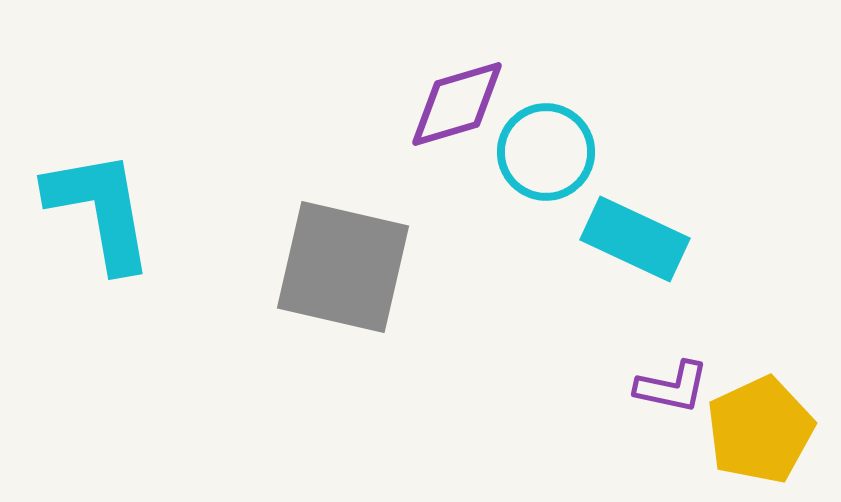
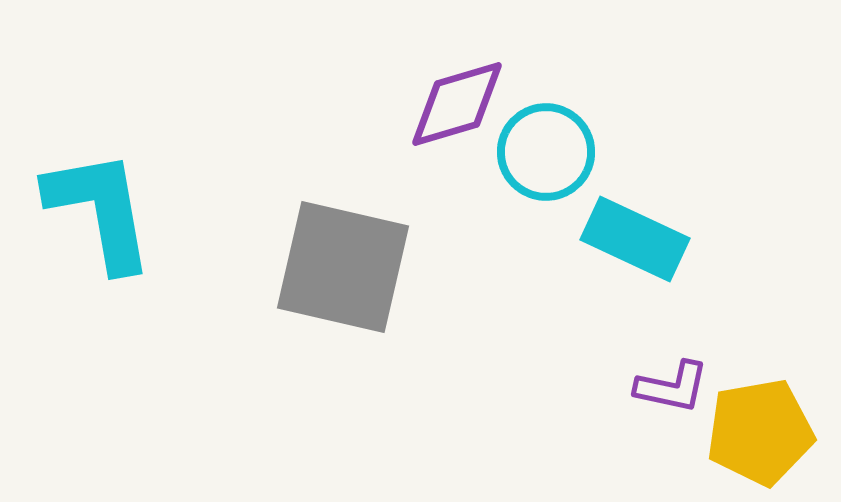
yellow pentagon: moved 2 px down; rotated 15 degrees clockwise
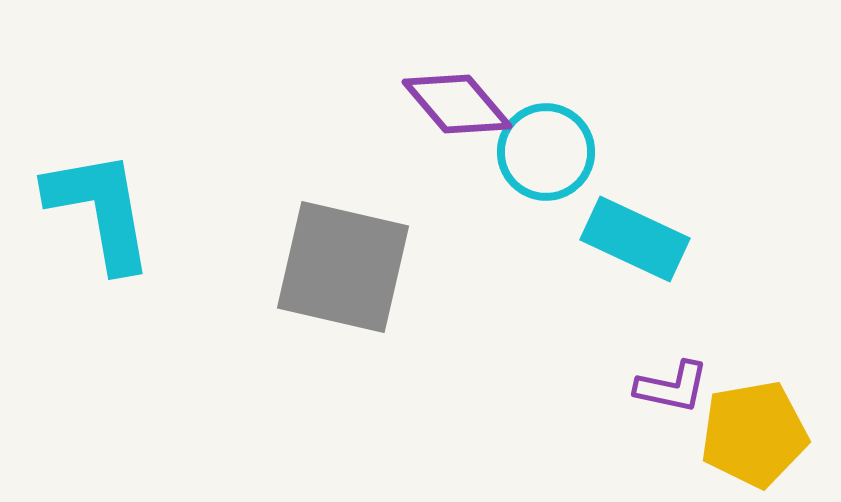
purple diamond: rotated 66 degrees clockwise
yellow pentagon: moved 6 px left, 2 px down
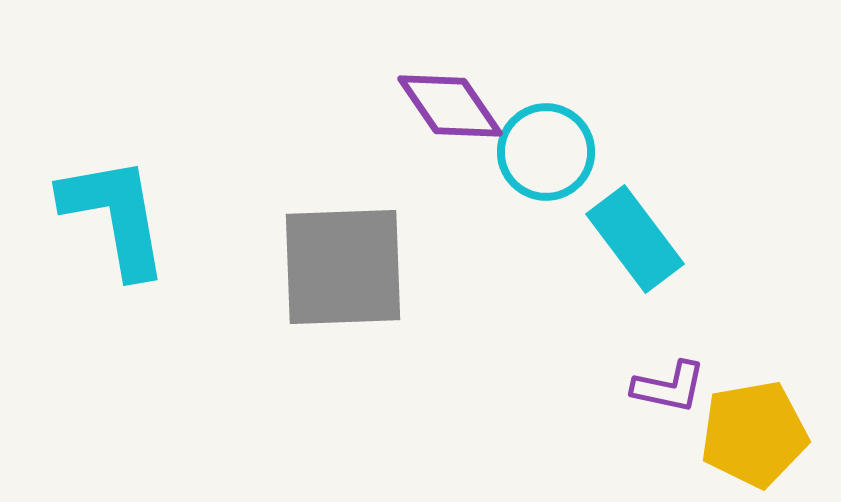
purple diamond: moved 7 px left, 2 px down; rotated 6 degrees clockwise
cyan L-shape: moved 15 px right, 6 px down
cyan rectangle: rotated 28 degrees clockwise
gray square: rotated 15 degrees counterclockwise
purple L-shape: moved 3 px left
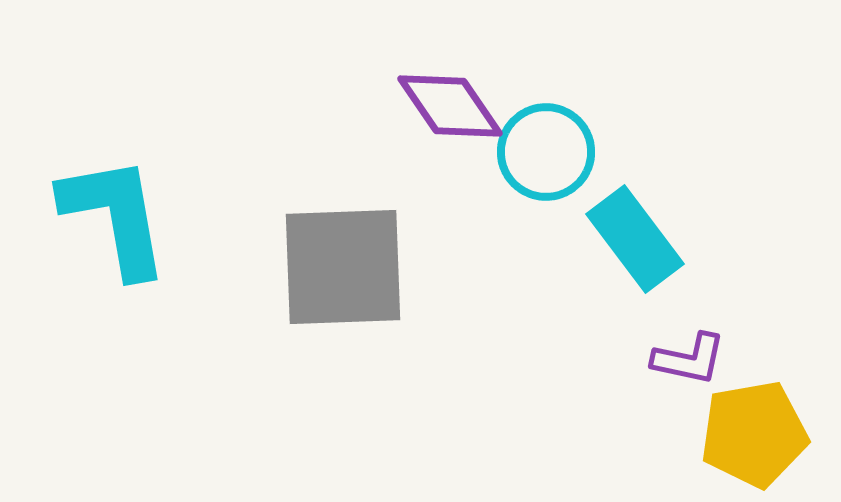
purple L-shape: moved 20 px right, 28 px up
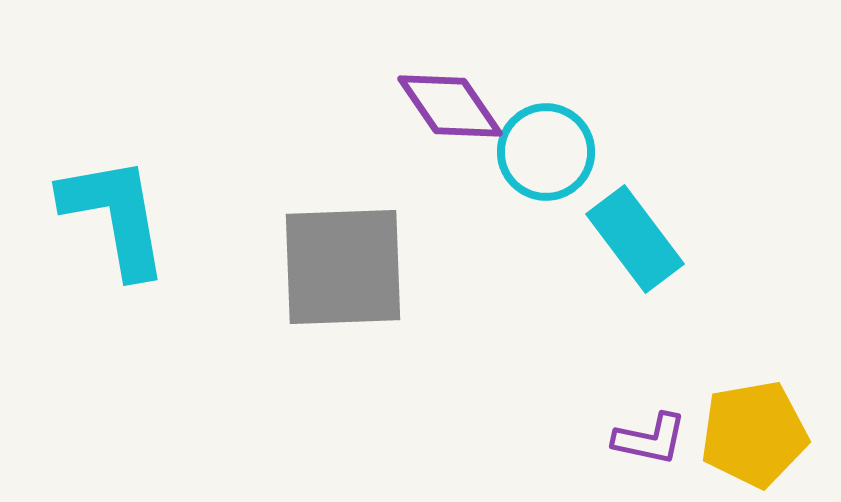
purple L-shape: moved 39 px left, 80 px down
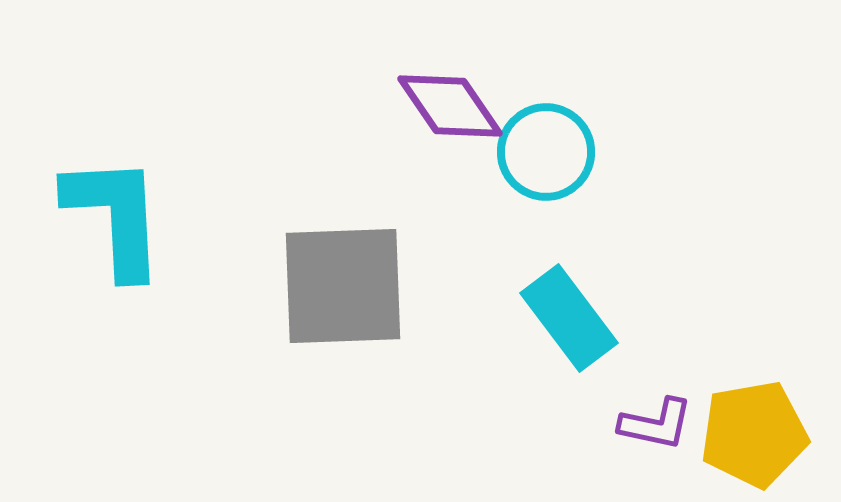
cyan L-shape: rotated 7 degrees clockwise
cyan rectangle: moved 66 px left, 79 px down
gray square: moved 19 px down
purple L-shape: moved 6 px right, 15 px up
